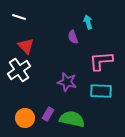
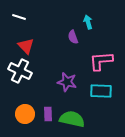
white cross: moved 1 px right, 1 px down; rotated 30 degrees counterclockwise
purple rectangle: rotated 32 degrees counterclockwise
orange circle: moved 4 px up
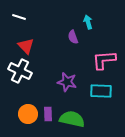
pink L-shape: moved 3 px right, 1 px up
orange circle: moved 3 px right
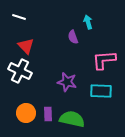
orange circle: moved 2 px left, 1 px up
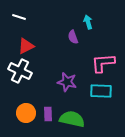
red triangle: rotated 48 degrees clockwise
pink L-shape: moved 1 px left, 3 px down
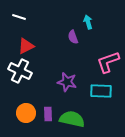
pink L-shape: moved 5 px right, 1 px up; rotated 15 degrees counterclockwise
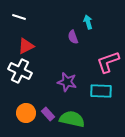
purple rectangle: rotated 40 degrees counterclockwise
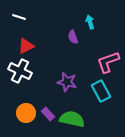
cyan arrow: moved 2 px right
cyan rectangle: rotated 60 degrees clockwise
